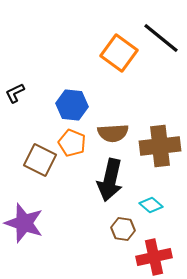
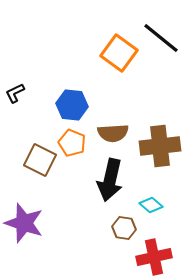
brown hexagon: moved 1 px right, 1 px up
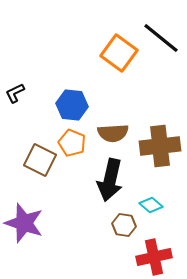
brown hexagon: moved 3 px up
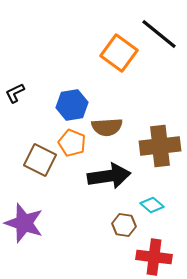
black line: moved 2 px left, 4 px up
blue hexagon: rotated 16 degrees counterclockwise
brown semicircle: moved 6 px left, 6 px up
black arrow: moved 1 px left, 4 px up; rotated 111 degrees counterclockwise
cyan diamond: moved 1 px right
red cross: rotated 20 degrees clockwise
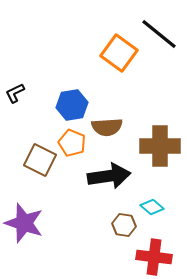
brown cross: rotated 6 degrees clockwise
cyan diamond: moved 2 px down
